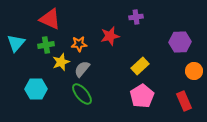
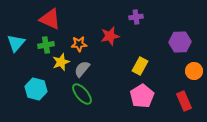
yellow rectangle: rotated 18 degrees counterclockwise
cyan hexagon: rotated 15 degrees clockwise
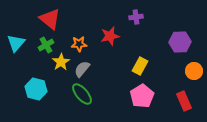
red triangle: rotated 15 degrees clockwise
green cross: rotated 21 degrees counterclockwise
yellow star: rotated 12 degrees counterclockwise
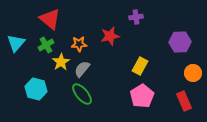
orange circle: moved 1 px left, 2 px down
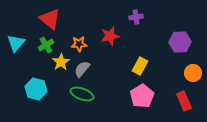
green ellipse: rotated 30 degrees counterclockwise
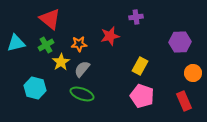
cyan triangle: rotated 36 degrees clockwise
cyan hexagon: moved 1 px left, 1 px up
pink pentagon: rotated 20 degrees counterclockwise
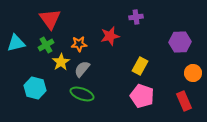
red triangle: rotated 15 degrees clockwise
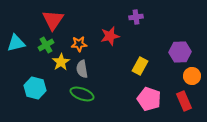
red triangle: moved 3 px right, 1 px down; rotated 10 degrees clockwise
purple hexagon: moved 10 px down
gray semicircle: rotated 48 degrees counterclockwise
orange circle: moved 1 px left, 3 px down
pink pentagon: moved 7 px right, 3 px down
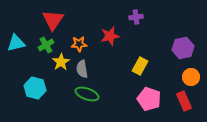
purple hexagon: moved 3 px right, 4 px up; rotated 10 degrees counterclockwise
orange circle: moved 1 px left, 1 px down
green ellipse: moved 5 px right
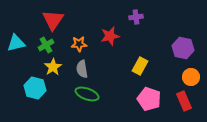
purple hexagon: rotated 25 degrees clockwise
yellow star: moved 8 px left, 5 px down
